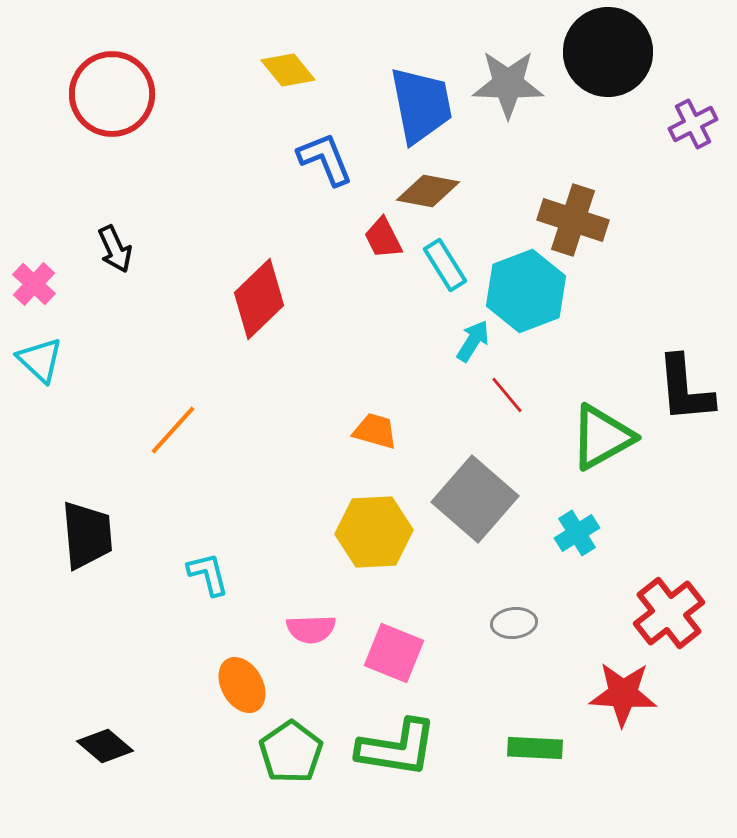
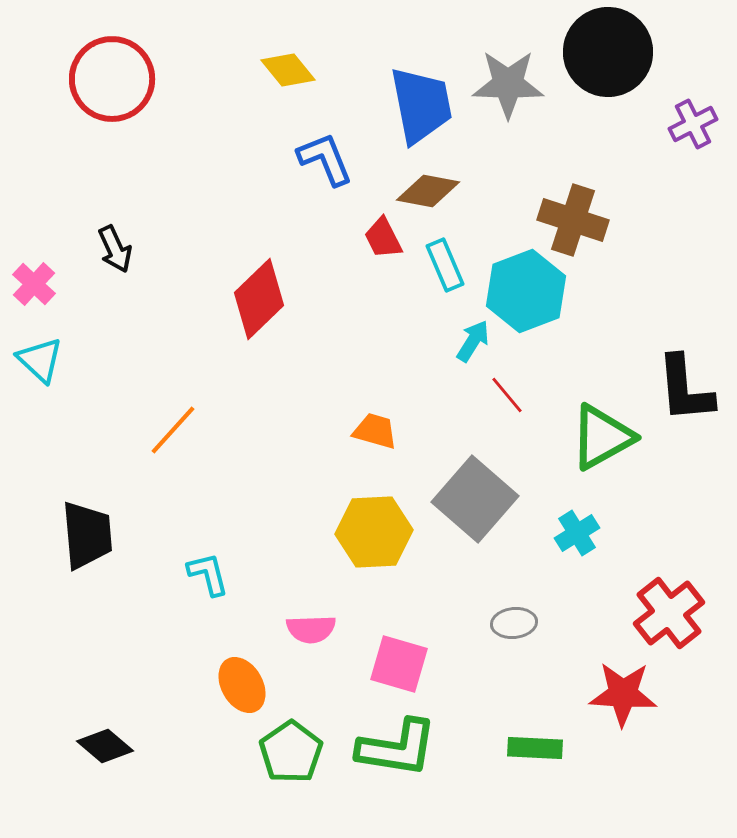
red circle: moved 15 px up
cyan rectangle: rotated 9 degrees clockwise
pink square: moved 5 px right, 11 px down; rotated 6 degrees counterclockwise
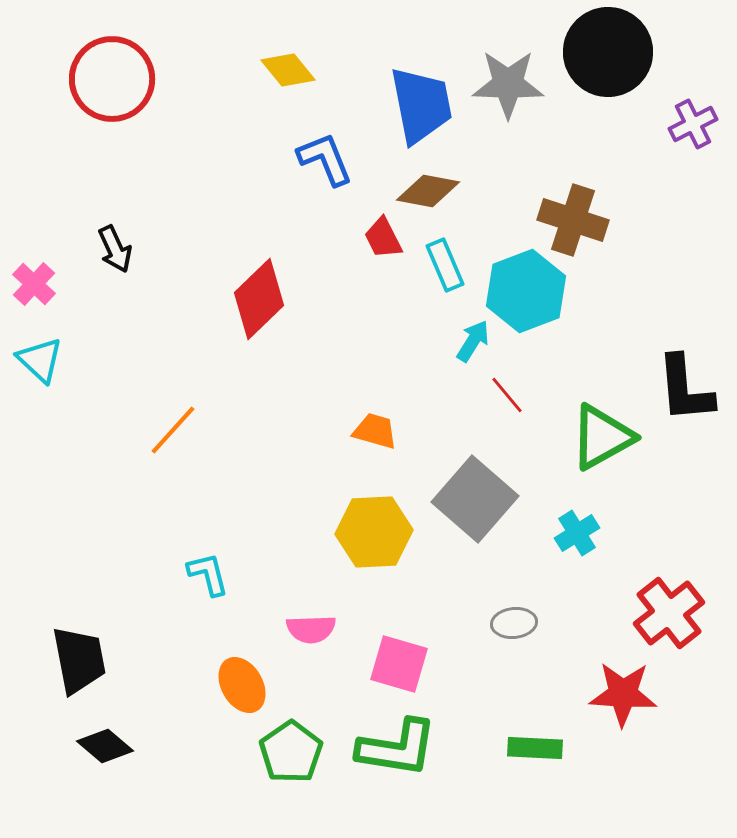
black trapezoid: moved 8 px left, 125 px down; rotated 6 degrees counterclockwise
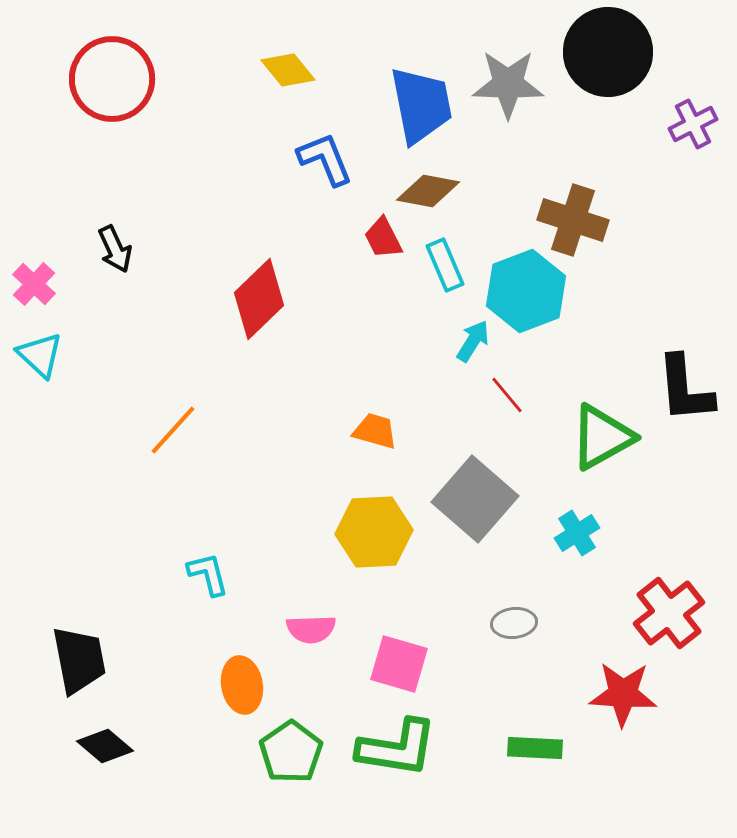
cyan triangle: moved 5 px up
orange ellipse: rotated 20 degrees clockwise
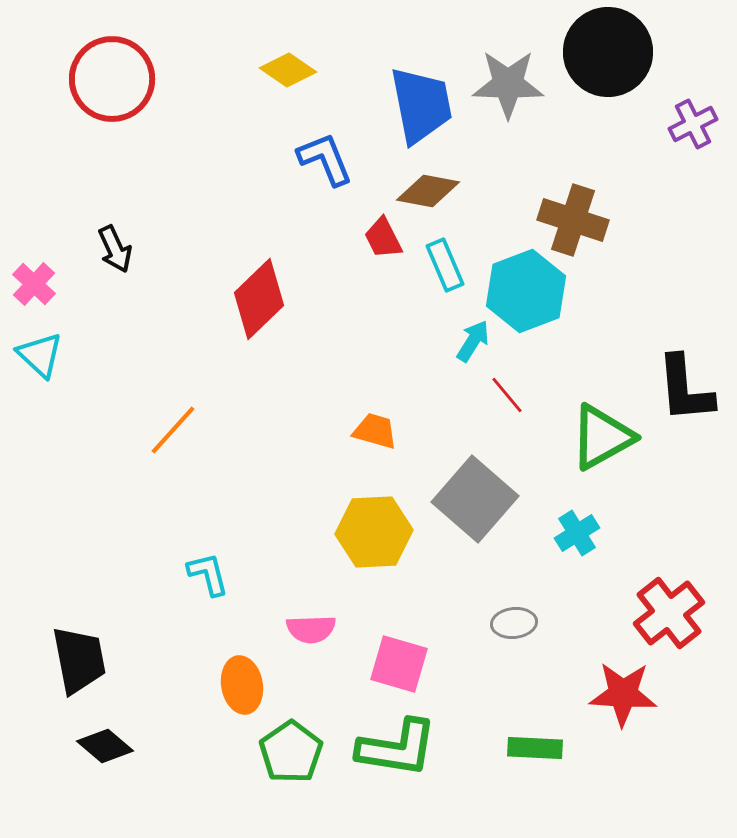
yellow diamond: rotated 16 degrees counterclockwise
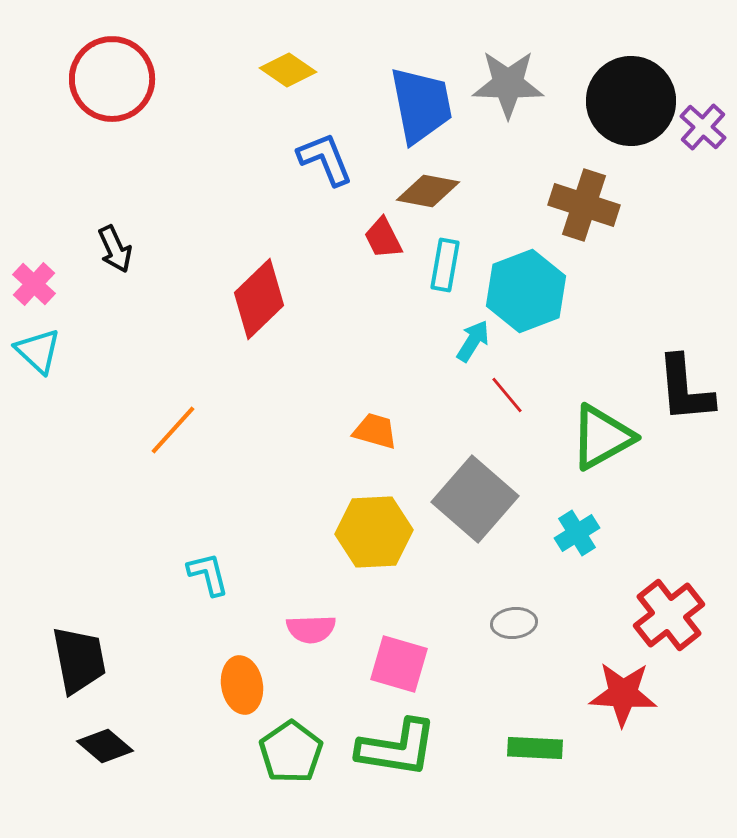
black circle: moved 23 px right, 49 px down
purple cross: moved 10 px right, 3 px down; rotated 21 degrees counterclockwise
brown cross: moved 11 px right, 15 px up
cyan rectangle: rotated 33 degrees clockwise
cyan triangle: moved 2 px left, 4 px up
red cross: moved 2 px down
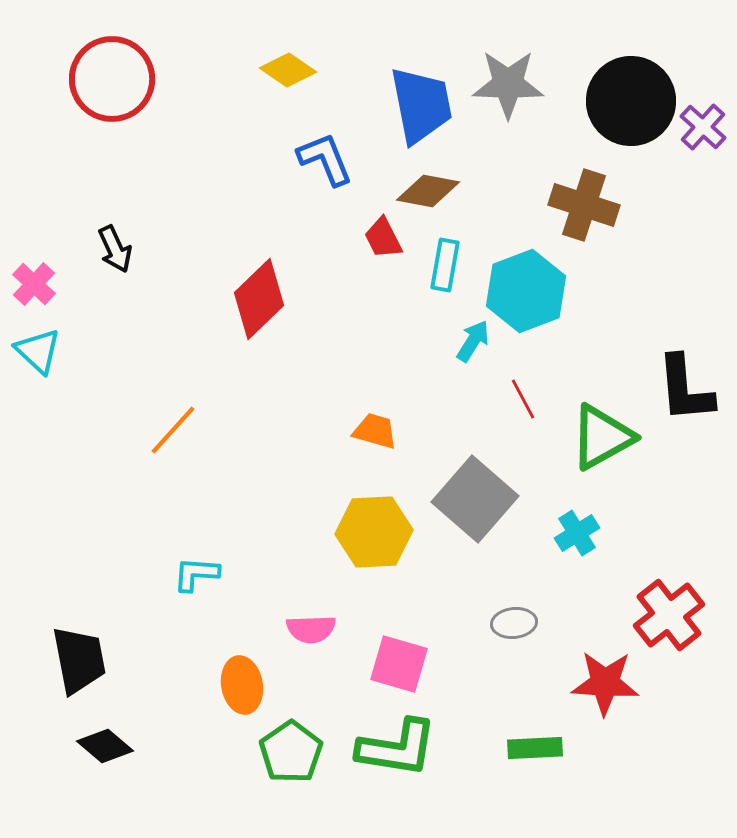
red line: moved 16 px right, 4 px down; rotated 12 degrees clockwise
cyan L-shape: moved 12 px left; rotated 72 degrees counterclockwise
red star: moved 18 px left, 11 px up
green rectangle: rotated 6 degrees counterclockwise
